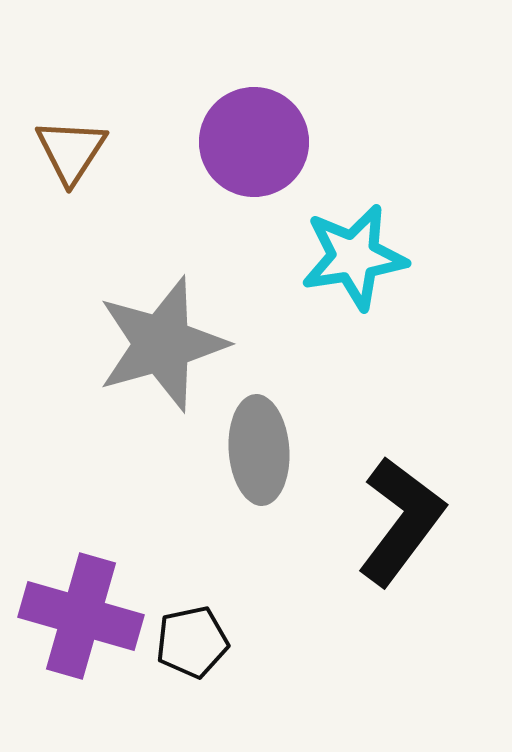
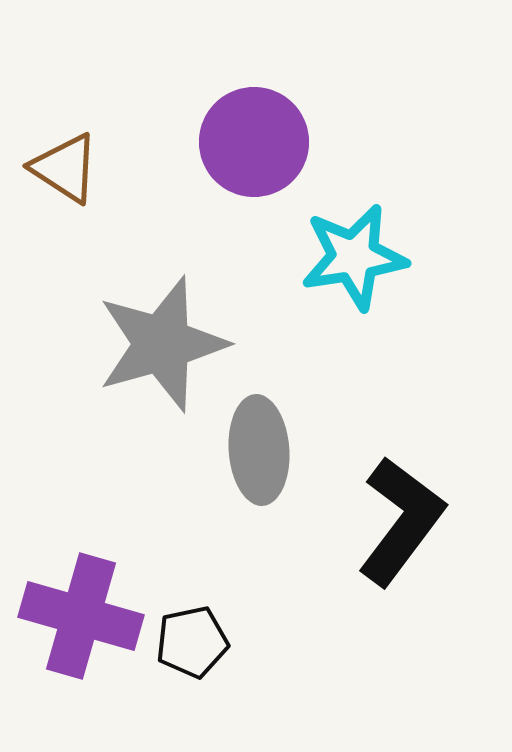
brown triangle: moved 6 px left, 17 px down; rotated 30 degrees counterclockwise
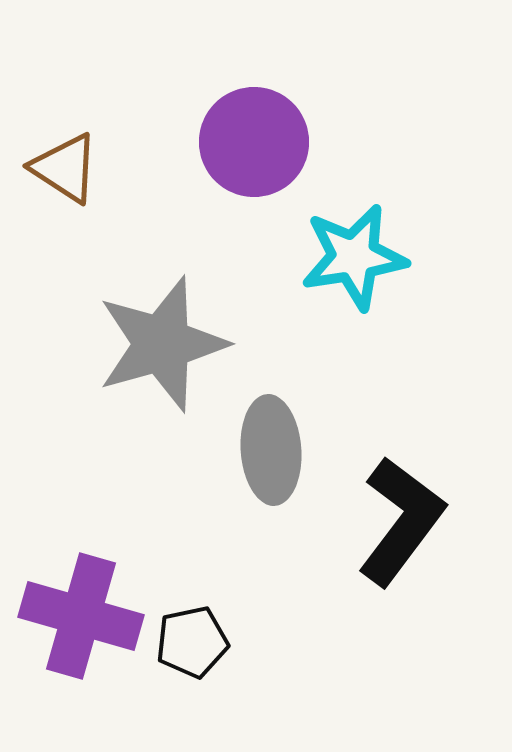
gray ellipse: moved 12 px right
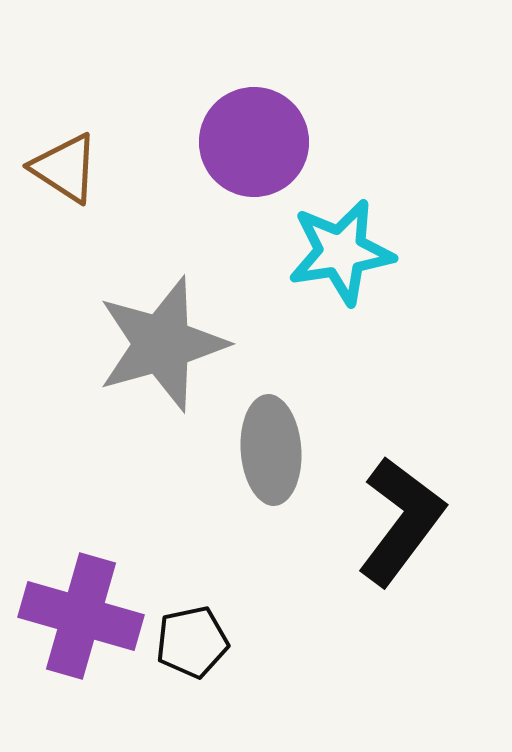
cyan star: moved 13 px left, 5 px up
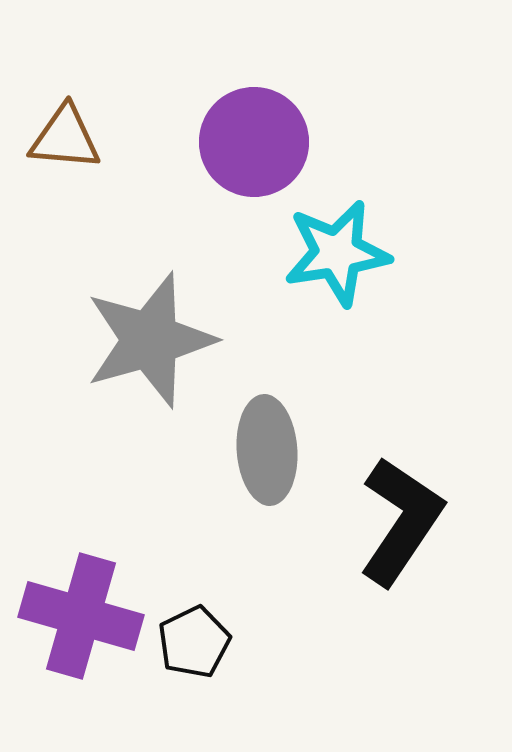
brown triangle: moved 30 px up; rotated 28 degrees counterclockwise
cyan star: moved 4 px left, 1 px down
gray star: moved 12 px left, 4 px up
gray ellipse: moved 4 px left
black L-shape: rotated 3 degrees counterclockwise
black pentagon: moved 2 px right; rotated 14 degrees counterclockwise
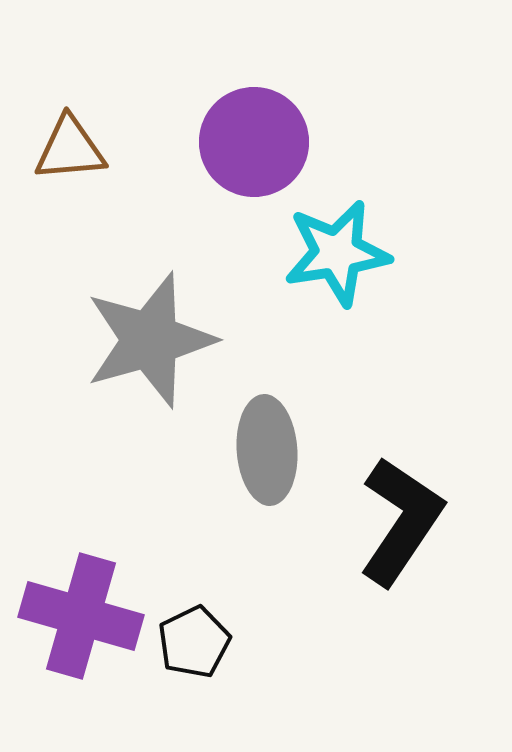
brown triangle: moved 5 px right, 11 px down; rotated 10 degrees counterclockwise
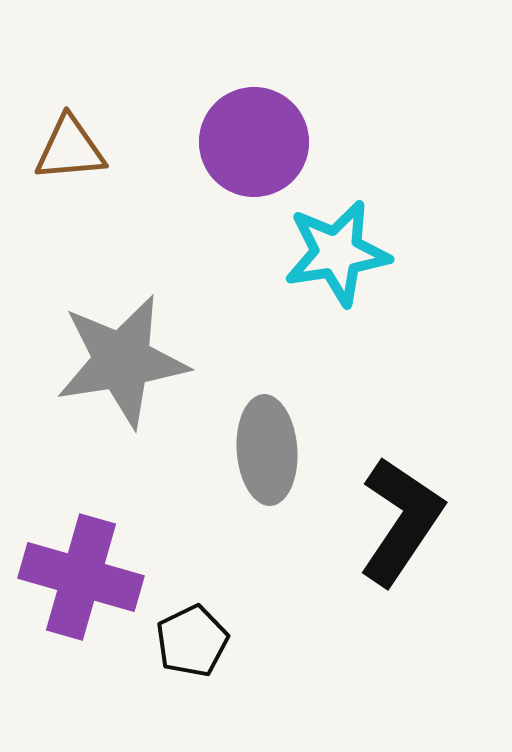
gray star: moved 28 px left, 21 px down; rotated 7 degrees clockwise
purple cross: moved 39 px up
black pentagon: moved 2 px left, 1 px up
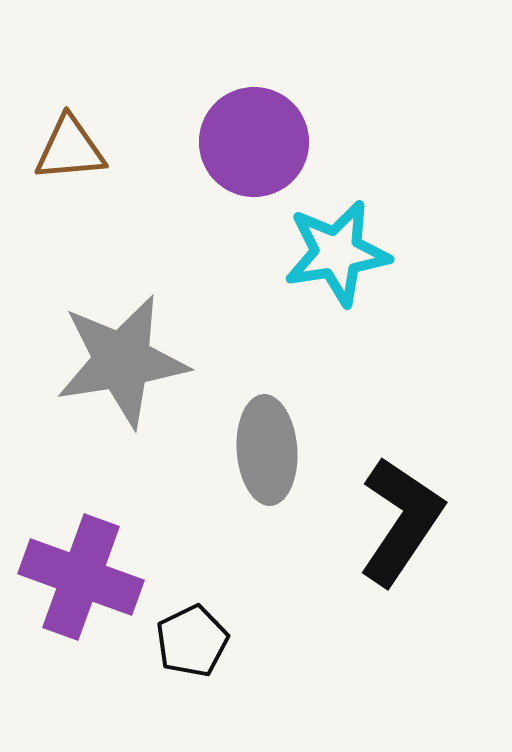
purple cross: rotated 4 degrees clockwise
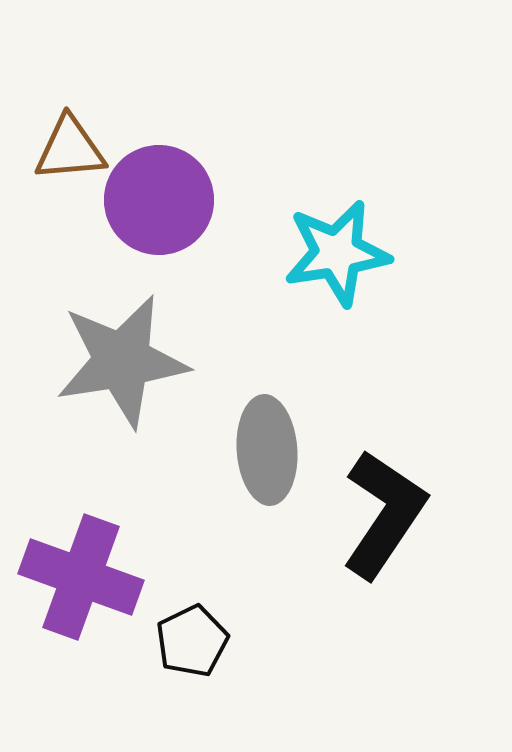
purple circle: moved 95 px left, 58 px down
black L-shape: moved 17 px left, 7 px up
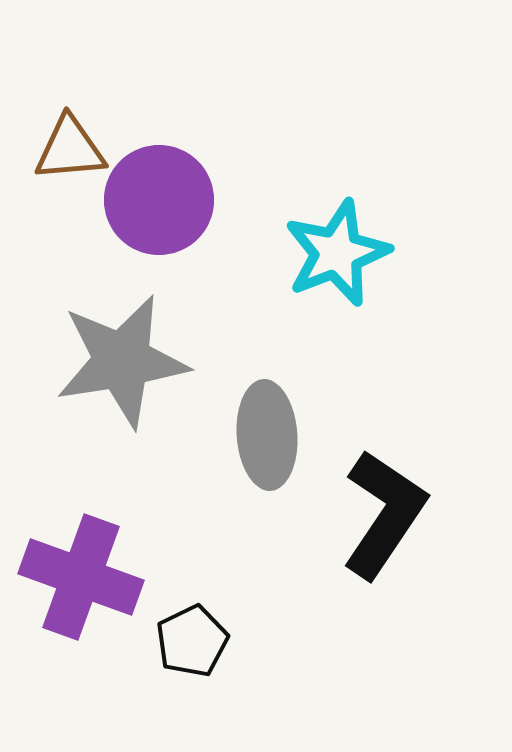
cyan star: rotated 12 degrees counterclockwise
gray ellipse: moved 15 px up
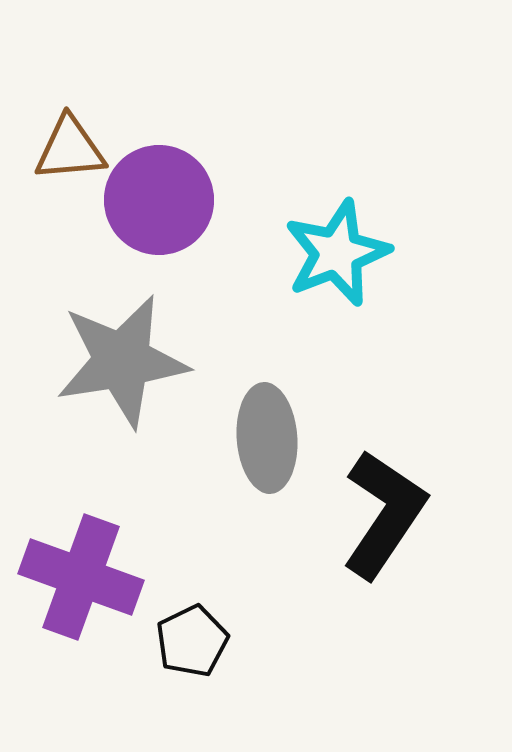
gray ellipse: moved 3 px down
